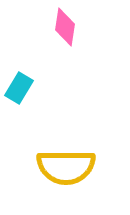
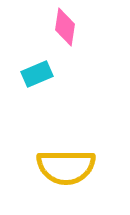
cyan rectangle: moved 18 px right, 14 px up; rotated 36 degrees clockwise
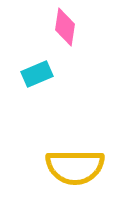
yellow semicircle: moved 9 px right
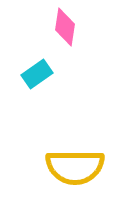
cyan rectangle: rotated 12 degrees counterclockwise
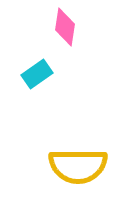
yellow semicircle: moved 3 px right, 1 px up
